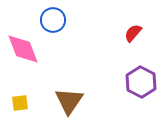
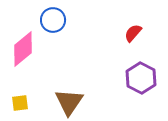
pink diamond: rotated 72 degrees clockwise
purple hexagon: moved 4 px up
brown triangle: moved 1 px down
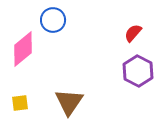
purple hexagon: moved 3 px left, 7 px up
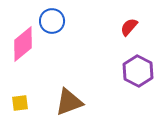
blue circle: moved 1 px left, 1 px down
red semicircle: moved 4 px left, 6 px up
pink diamond: moved 5 px up
brown triangle: rotated 36 degrees clockwise
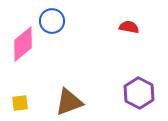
red semicircle: rotated 60 degrees clockwise
purple hexagon: moved 1 px right, 22 px down
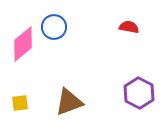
blue circle: moved 2 px right, 6 px down
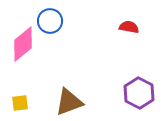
blue circle: moved 4 px left, 6 px up
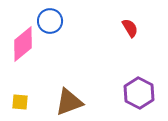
red semicircle: moved 1 px right, 1 px down; rotated 48 degrees clockwise
yellow square: moved 1 px up; rotated 12 degrees clockwise
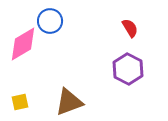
pink diamond: rotated 9 degrees clockwise
purple hexagon: moved 11 px left, 24 px up
yellow square: rotated 18 degrees counterclockwise
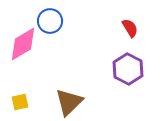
brown triangle: rotated 24 degrees counterclockwise
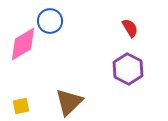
yellow square: moved 1 px right, 4 px down
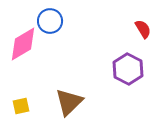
red semicircle: moved 13 px right, 1 px down
